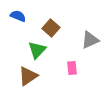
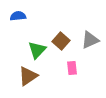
blue semicircle: rotated 28 degrees counterclockwise
brown square: moved 10 px right, 13 px down
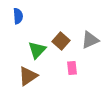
blue semicircle: rotated 91 degrees clockwise
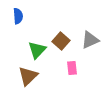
brown triangle: rotated 10 degrees counterclockwise
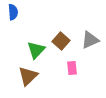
blue semicircle: moved 5 px left, 4 px up
green triangle: moved 1 px left
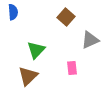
brown square: moved 5 px right, 24 px up
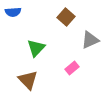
blue semicircle: rotated 91 degrees clockwise
green triangle: moved 2 px up
pink rectangle: rotated 56 degrees clockwise
brown triangle: moved 4 px down; rotated 30 degrees counterclockwise
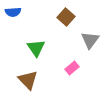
gray triangle: rotated 30 degrees counterclockwise
green triangle: rotated 18 degrees counterclockwise
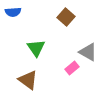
gray triangle: moved 2 px left, 12 px down; rotated 36 degrees counterclockwise
brown triangle: rotated 10 degrees counterclockwise
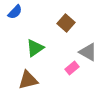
blue semicircle: moved 2 px right; rotated 42 degrees counterclockwise
brown square: moved 6 px down
green triangle: moved 1 px left; rotated 30 degrees clockwise
brown triangle: rotated 50 degrees counterclockwise
